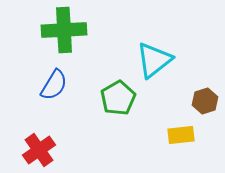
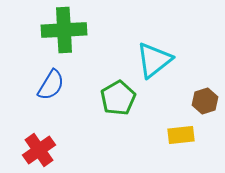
blue semicircle: moved 3 px left
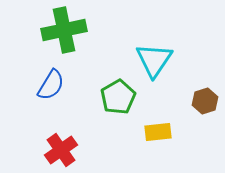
green cross: rotated 9 degrees counterclockwise
cyan triangle: rotated 18 degrees counterclockwise
green pentagon: moved 1 px up
yellow rectangle: moved 23 px left, 3 px up
red cross: moved 22 px right
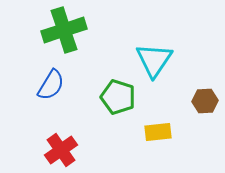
green cross: rotated 6 degrees counterclockwise
green pentagon: rotated 24 degrees counterclockwise
brown hexagon: rotated 15 degrees clockwise
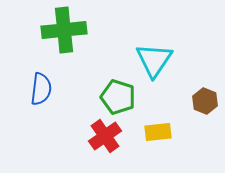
green cross: rotated 12 degrees clockwise
blue semicircle: moved 10 px left, 4 px down; rotated 24 degrees counterclockwise
brown hexagon: rotated 25 degrees clockwise
red cross: moved 44 px right, 14 px up
